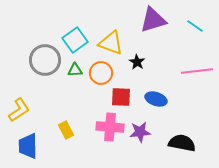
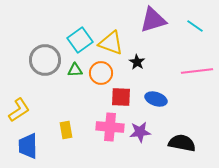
cyan square: moved 5 px right
yellow rectangle: rotated 18 degrees clockwise
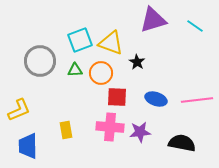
cyan square: rotated 15 degrees clockwise
gray circle: moved 5 px left, 1 px down
pink line: moved 29 px down
red square: moved 4 px left
yellow L-shape: rotated 10 degrees clockwise
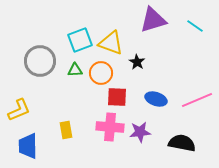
pink line: rotated 16 degrees counterclockwise
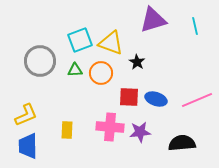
cyan line: rotated 42 degrees clockwise
red square: moved 12 px right
yellow L-shape: moved 7 px right, 5 px down
yellow rectangle: moved 1 px right; rotated 12 degrees clockwise
black semicircle: rotated 16 degrees counterclockwise
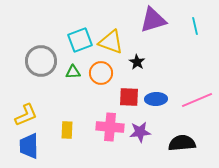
yellow triangle: moved 1 px up
gray circle: moved 1 px right
green triangle: moved 2 px left, 2 px down
blue ellipse: rotated 20 degrees counterclockwise
blue trapezoid: moved 1 px right
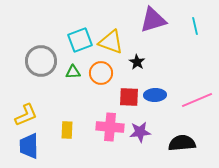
blue ellipse: moved 1 px left, 4 px up
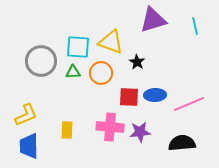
cyan square: moved 2 px left, 7 px down; rotated 25 degrees clockwise
pink line: moved 8 px left, 4 px down
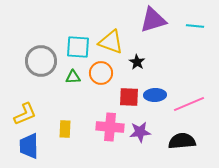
cyan line: rotated 72 degrees counterclockwise
green triangle: moved 5 px down
yellow L-shape: moved 1 px left, 1 px up
yellow rectangle: moved 2 px left, 1 px up
black semicircle: moved 2 px up
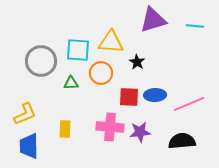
yellow triangle: rotated 16 degrees counterclockwise
cyan square: moved 3 px down
green triangle: moved 2 px left, 6 px down
